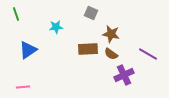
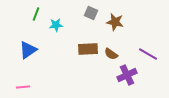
green line: moved 20 px right; rotated 40 degrees clockwise
cyan star: moved 2 px up
brown star: moved 4 px right, 12 px up
purple cross: moved 3 px right
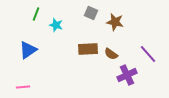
cyan star: rotated 24 degrees clockwise
purple line: rotated 18 degrees clockwise
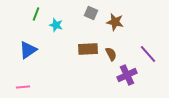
brown semicircle: rotated 152 degrees counterclockwise
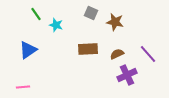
green line: rotated 56 degrees counterclockwise
brown semicircle: moved 6 px right; rotated 88 degrees counterclockwise
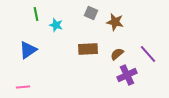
green line: rotated 24 degrees clockwise
brown semicircle: rotated 16 degrees counterclockwise
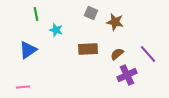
cyan star: moved 5 px down
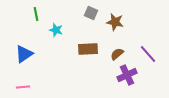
blue triangle: moved 4 px left, 4 px down
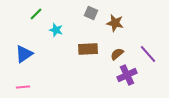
green line: rotated 56 degrees clockwise
brown star: moved 1 px down
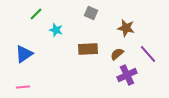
brown star: moved 11 px right, 5 px down
